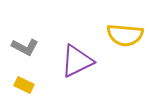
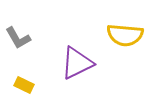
gray L-shape: moved 7 px left, 9 px up; rotated 32 degrees clockwise
purple triangle: moved 2 px down
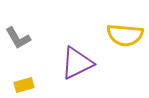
yellow rectangle: rotated 42 degrees counterclockwise
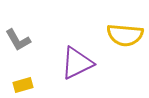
gray L-shape: moved 2 px down
yellow rectangle: moved 1 px left
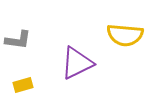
gray L-shape: rotated 52 degrees counterclockwise
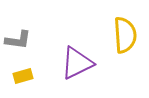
yellow semicircle: rotated 99 degrees counterclockwise
yellow rectangle: moved 9 px up
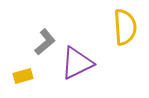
yellow semicircle: moved 8 px up
gray L-shape: moved 27 px right, 2 px down; rotated 48 degrees counterclockwise
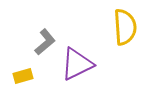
purple triangle: moved 1 px down
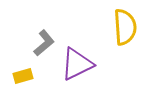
gray L-shape: moved 1 px left, 1 px down
